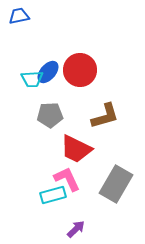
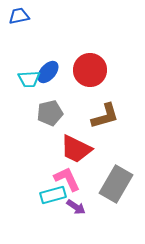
red circle: moved 10 px right
cyan trapezoid: moved 3 px left
gray pentagon: moved 2 px up; rotated 10 degrees counterclockwise
purple arrow: moved 22 px up; rotated 78 degrees clockwise
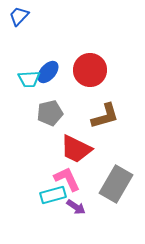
blue trapezoid: rotated 35 degrees counterclockwise
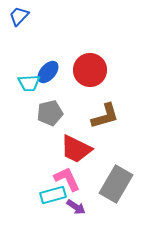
cyan trapezoid: moved 4 px down
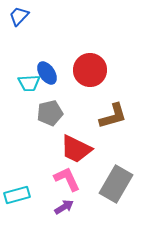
blue ellipse: moved 1 px left, 1 px down; rotated 75 degrees counterclockwise
brown L-shape: moved 8 px right
cyan rectangle: moved 36 px left
purple arrow: moved 12 px left; rotated 66 degrees counterclockwise
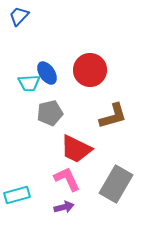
purple arrow: rotated 18 degrees clockwise
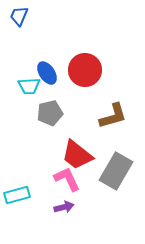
blue trapezoid: rotated 20 degrees counterclockwise
red circle: moved 5 px left
cyan trapezoid: moved 3 px down
red trapezoid: moved 1 px right, 6 px down; rotated 12 degrees clockwise
gray rectangle: moved 13 px up
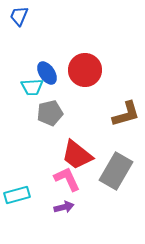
cyan trapezoid: moved 3 px right, 1 px down
brown L-shape: moved 13 px right, 2 px up
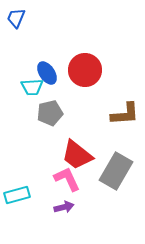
blue trapezoid: moved 3 px left, 2 px down
brown L-shape: moved 1 px left; rotated 12 degrees clockwise
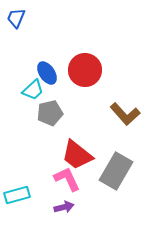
cyan trapezoid: moved 1 px right, 3 px down; rotated 40 degrees counterclockwise
brown L-shape: rotated 52 degrees clockwise
